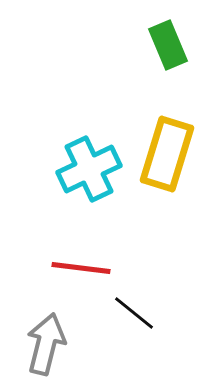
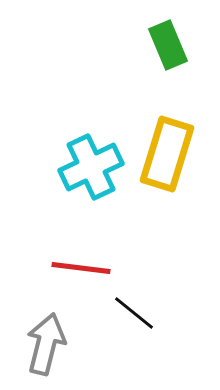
cyan cross: moved 2 px right, 2 px up
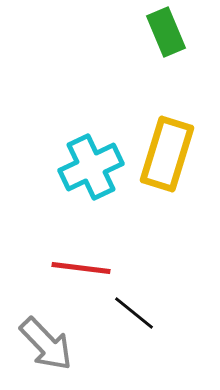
green rectangle: moved 2 px left, 13 px up
gray arrow: rotated 122 degrees clockwise
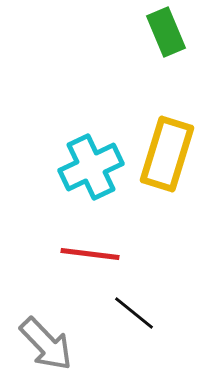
red line: moved 9 px right, 14 px up
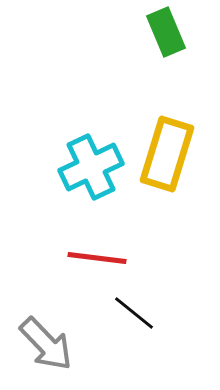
red line: moved 7 px right, 4 px down
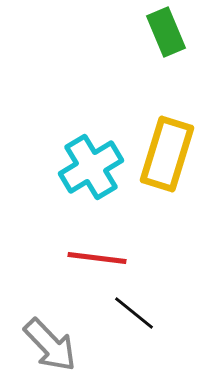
cyan cross: rotated 6 degrees counterclockwise
gray arrow: moved 4 px right, 1 px down
